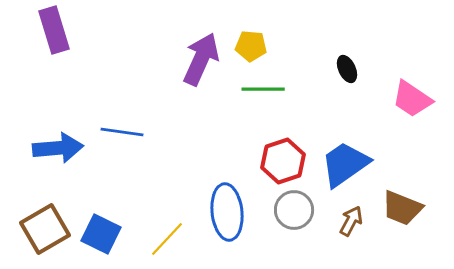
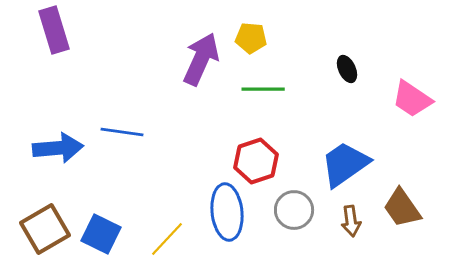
yellow pentagon: moved 8 px up
red hexagon: moved 27 px left
brown trapezoid: rotated 33 degrees clockwise
brown arrow: rotated 144 degrees clockwise
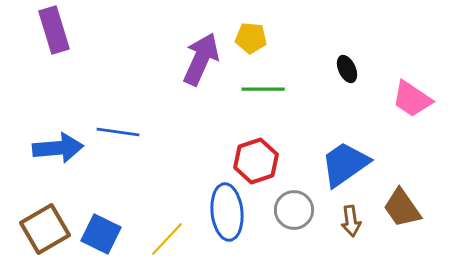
blue line: moved 4 px left
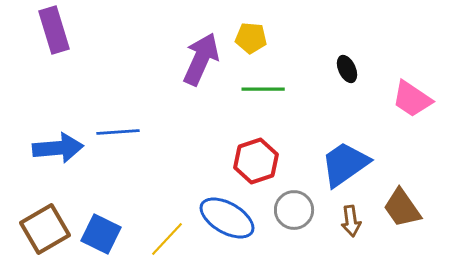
blue line: rotated 12 degrees counterclockwise
blue ellipse: moved 6 px down; rotated 54 degrees counterclockwise
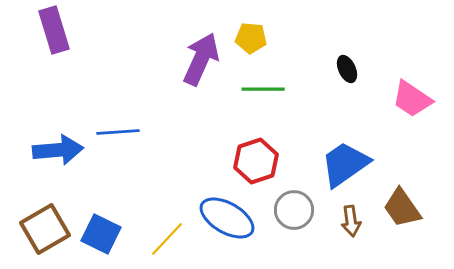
blue arrow: moved 2 px down
